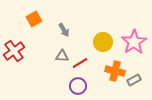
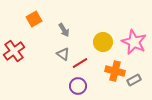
pink star: rotated 15 degrees counterclockwise
gray triangle: moved 1 px right, 2 px up; rotated 32 degrees clockwise
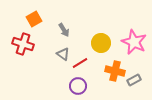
yellow circle: moved 2 px left, 1 px down
red cross: moved 9 px right, 7 px up; rotated 35 degrees counterclockwise
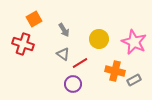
yellow circle: moved 2 px left, 4 px up
purple circle: moved 5 px left, 2 px up
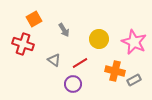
gray triangle: moved 9 px left, 6 px down
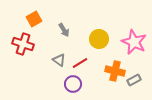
gray triangle: moved 5 px right
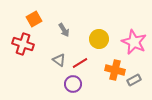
orange cross: moved 1 px up
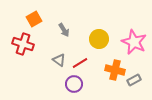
purple circle: moved 1 px right
